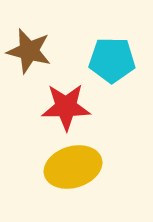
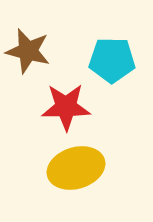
brown star: moved 1 px left
yellow ellipse: moved 3 px right, 1 px down
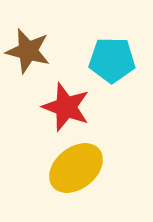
red star: rotated 21 degrees clockwise
yellow ellipse: rotated 22 degrees counterclockwise
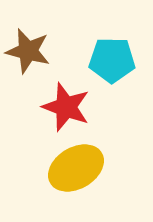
yellow ellipse: rotated 8 degrees clockwise
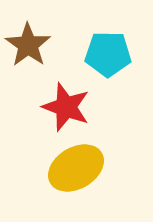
brown star: moved 6 px up; rotated 21 degrees clockwise
cyan pentagon: moved 4 px left, 6 px up
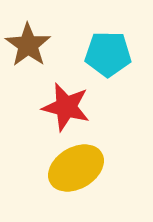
red star: rotated 6 degrees counterclockwise
